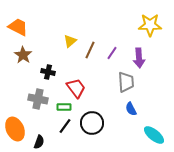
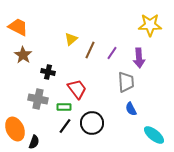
yellow triangle: moved 1 px right, 2 px up
red trapezoid: moved 1 px right, 1 px down
black semicircle: moved 5 px left
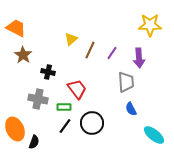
orange trapezoid: moved 2 px left, 1 px down
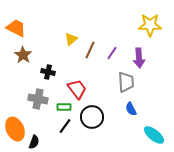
black circle: moved 6 px up
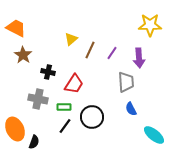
red trapezoid: moved 3 px left, 5 px up; rotated 70 degrees clockwise
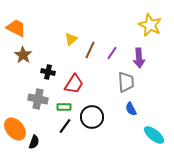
yellow star: rotated 25 degrees clockwise
orange ellipse: rotated 15 degrees counterclockwise
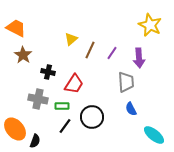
green rectangle: moved 2 px left, 1 px up
black semicircle: moved 1 px right, 1 px up
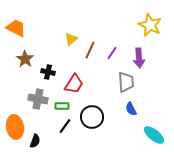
brown star: moved 2 px right, 4 px down
orange ellipse: moved 2 px up; rotated 30 degrees clockwise
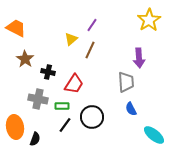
yellow star: moved 1 px left, 5 px up; rotated 15 degrees clockwise
purple line: moved 20 px left, 28 px up
black line: moved 1 px up
black semicircle: moved 2 px up
